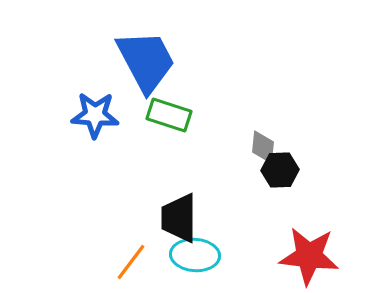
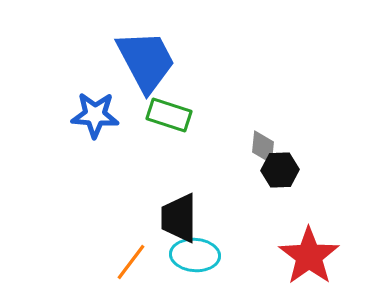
red star: rotated 30 degrees clockwise
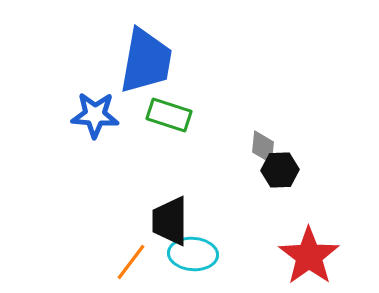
blue trapezoid: rotated 38 degrees clockwise
black trapezoid: moved 9 px left, 3 px down
cyan ellipse: moved 2 px left, 1 px up
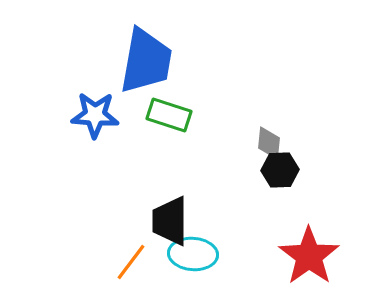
gray diamond: moved 6 px right, 4 px up
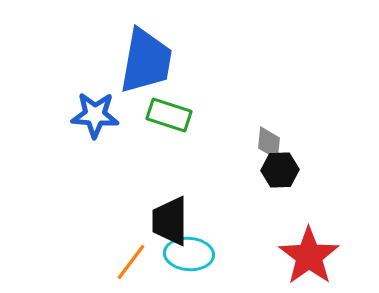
cyan ellipse: moved 4 px left
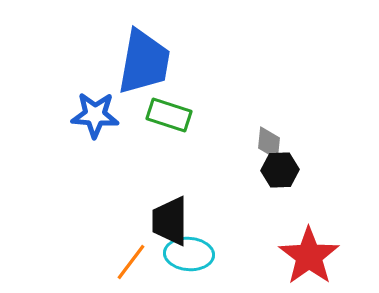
blue trapezoid: moved 2 px left, 1 px down
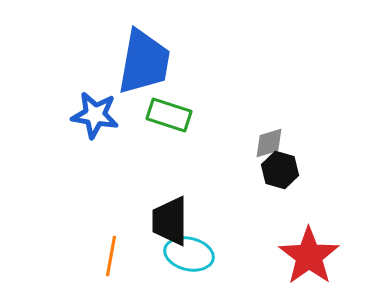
blue star: rotated 6 degrees clockwise
gray diamond: rotated 68 degrees clockwise
black hexagon: rotated 18 degrees clockwise
cyan ellipse: rotated 9 degrees clockwise
orange line: moved 20 px left, 6 px up; rotated 27 degrees counterclockwise
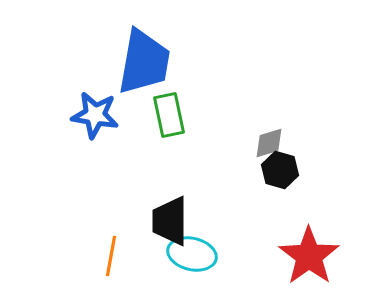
green rectangle: rotated 60 degrees clockwise
cyan ellipse: moved 3 px right
